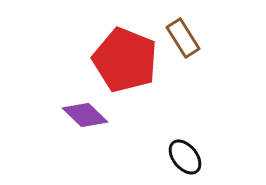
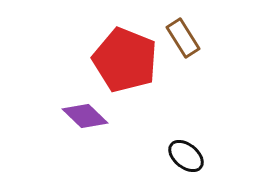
purple diamond: moved 1 px down
black ellipse: moved 1 px right, 1 px up; rotated 12 degrees counterclockwise
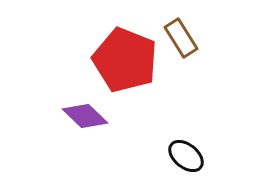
brown rectangle: moved 2 px left
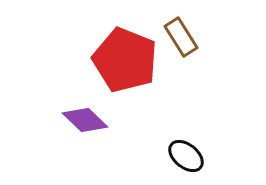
brown rectangle: moved 1 px up
purple diamond: moved 4 px down
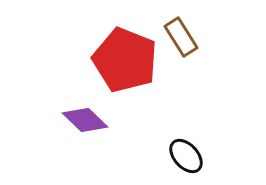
black ellipse: rotated 9 degrees clockwise
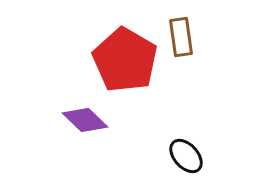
brown rectangle: rotated 24 degrees clockwise
red pentagon: rotated 8 degrees clockwise
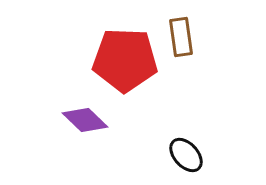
red pentagon: rotated 28 degrees counterclockwise
black ellipse: moved 1 px up
